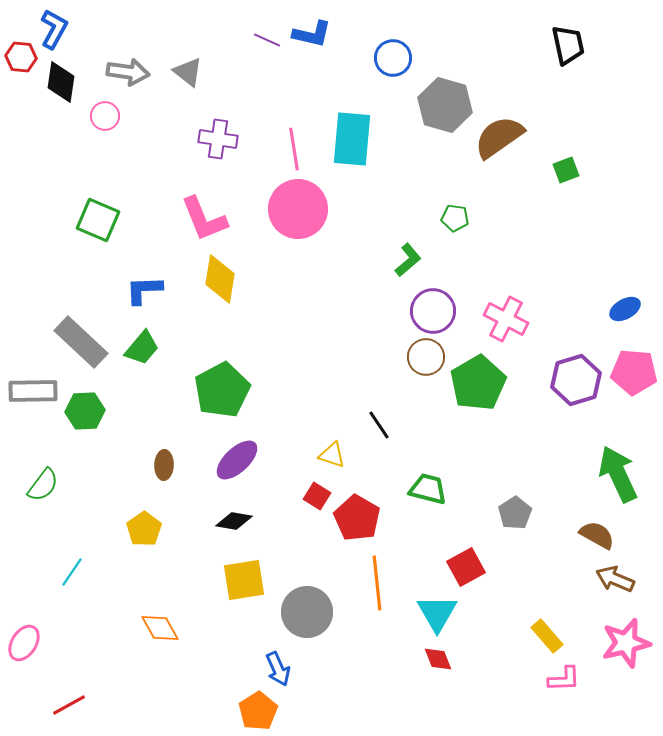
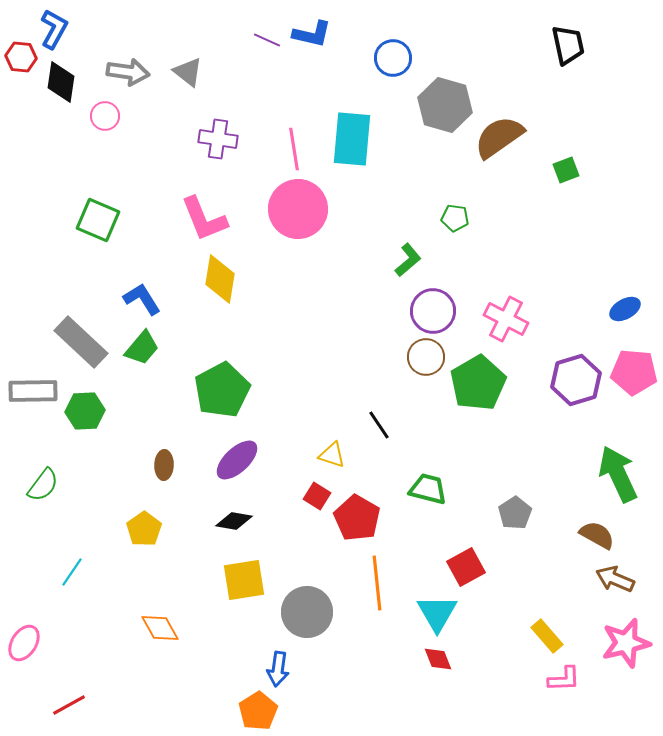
blue L-shape at (144, 290): moved 2 px left, 9 px down; rotated 60 degrees clockwise
blue arrow at (278, 669): rotated 32 degrees clockwise
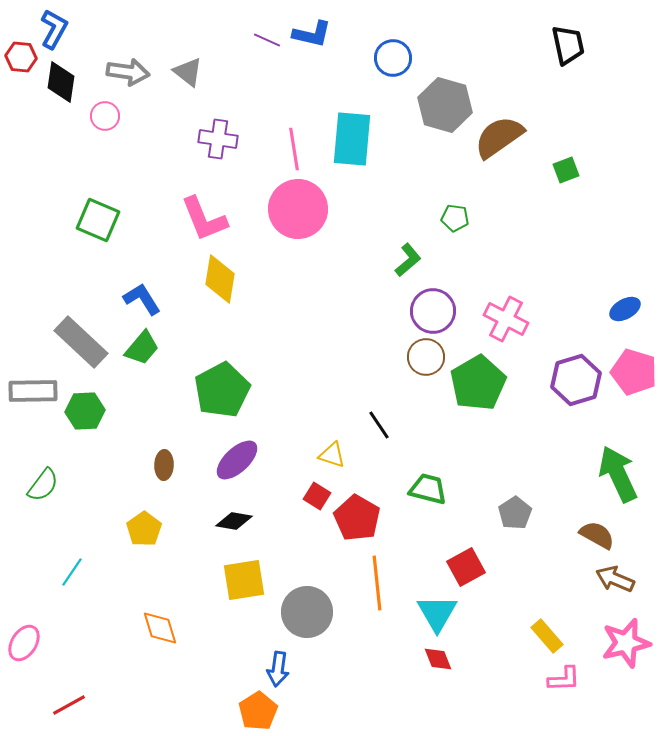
pink pentagon at (634, 372): rotated 12 degrees clockwise
orange diamond at (160, 628): rotated 12 degrees clockwise
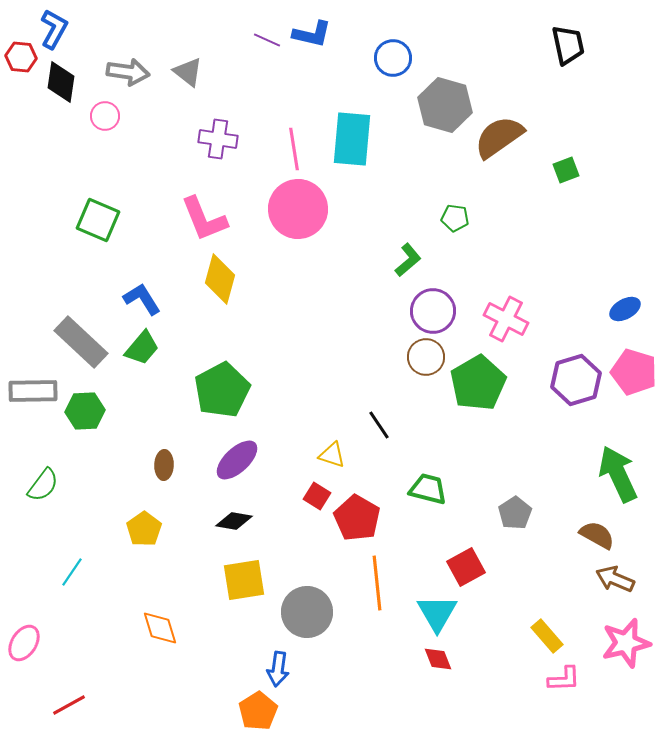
yellow diamond at (220, 279): rotated 6 degrees clockwise
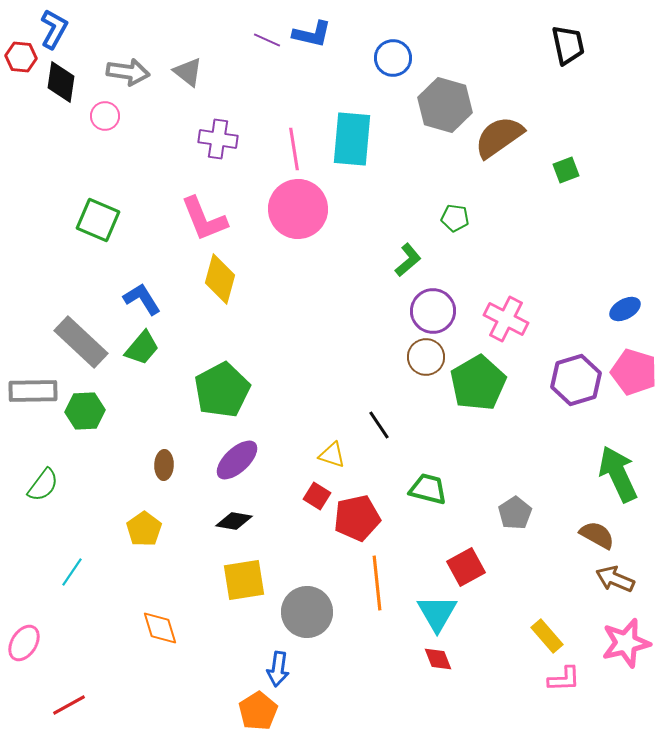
red pentagon at (357, 518): rotated 30 degrees clockwise
